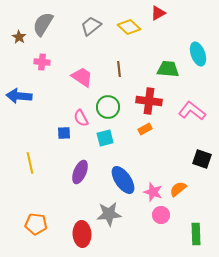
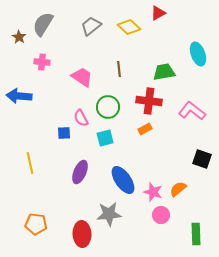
green trapezoid: moved 4 px left, 3 px down; rotated 15 degrees counterclockwise
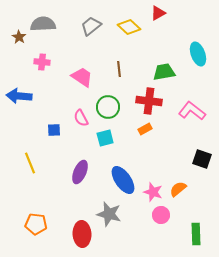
gray semicircle: rotated 55 degrees clockwise
blue square: moved 10 px left, 3 px up
yellow line: rotated 10 degrees counterclockwise
gray star: rotated 20 degrees clockwise
